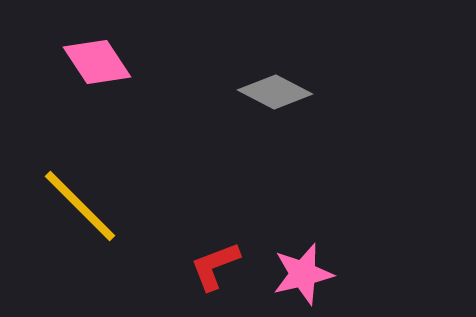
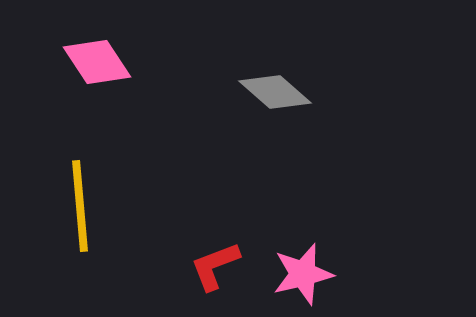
gray diamond: rotated 14 degrees clockwise
yellow line: rotated 40 degrees clockwise
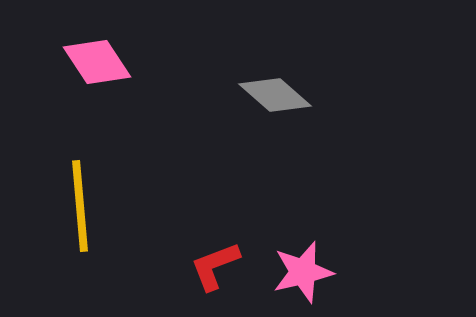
gray diamond: moved 3 px down
pink star: moved 2 px up
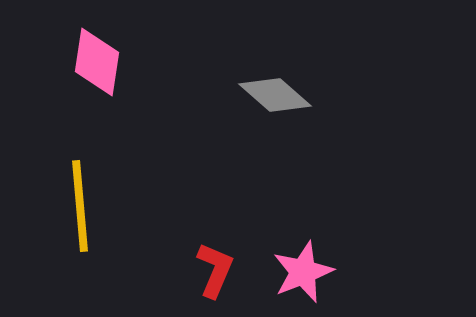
pink diamond: rotated 42 degrees clockwise
red L-shape: moved 4 px down; rotated 134 degrees clockwise
pink star: rotated 8 degrees counterclockwise
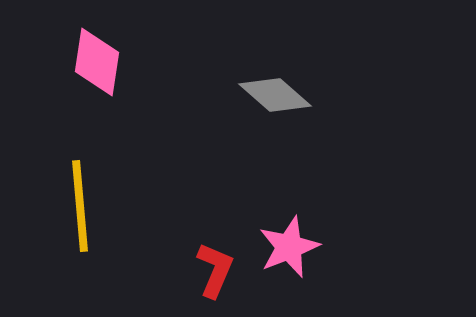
pink star: moved 14 px left, 25 px up
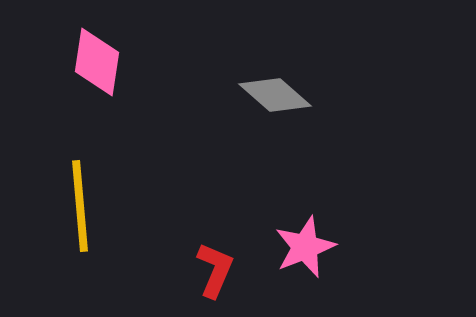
pink star: moved 16 px right
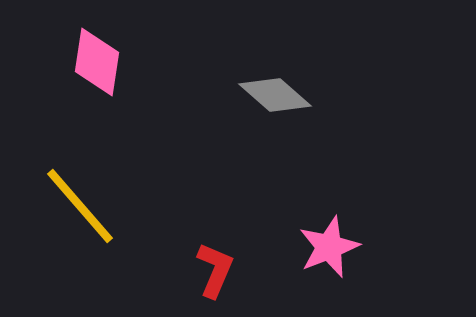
yellow line: rotated 36 degrees counterclockwise
pink star: moved 24 px right
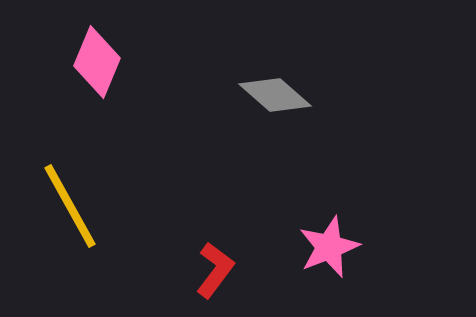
pink diamond: rotated 14 degrees clockwise
yellow line: moved 10 px left; rotated 12 degrees clockwise
red L-shape: rotated 14 degrees clockwise
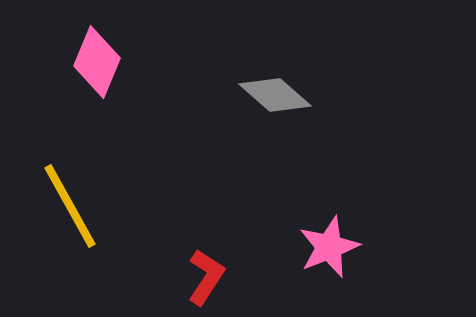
red L-shape: moved 9 px left, 7 px down; rotated 4 degrees counterclockwise
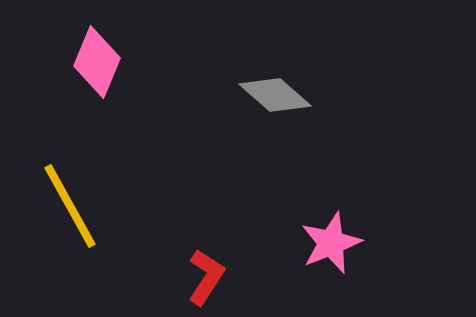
pink star: moved 2 px right, 4 px up
